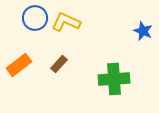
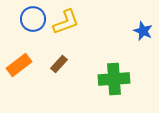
blue circle: moved 2 px left, 1 px down
yellow L-shape: rotated 136 degrees clockwise
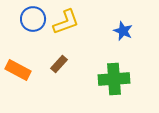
blue star: moved 20 px left
orange rectangle: moved 1 px left, 5 px down; rotated 65 degrees clockwise
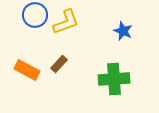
blue circle: moved 2 px right, 4 px up
orange rectangle: moved 9 px right
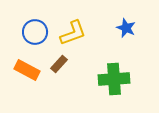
blue circle: moved 17 px down
yellow L-shape: moved 7 px right, 11 px down
blue star: moved 3 px right, 3 px up
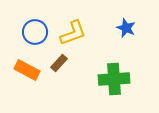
brown rectangle: moved 1 px up
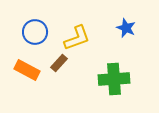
yellow L-shape: moved 4 px right, 5 px down
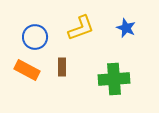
blue circle: moved 5 px down
yellow L-shape: moved 4 px right, 10 px up
brown rectangle: moved 3 px right, 4 px down; rotated 42 degrees counterclockwise
